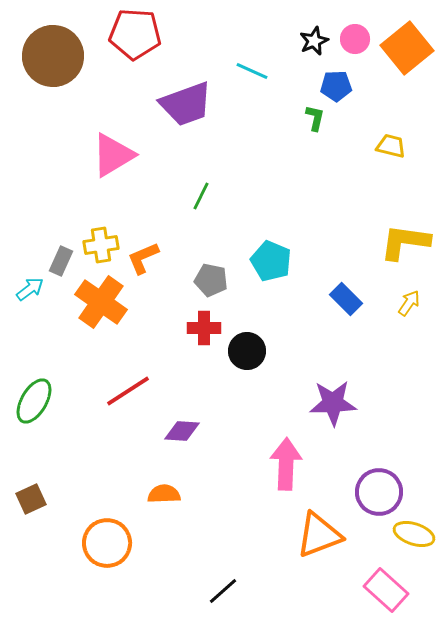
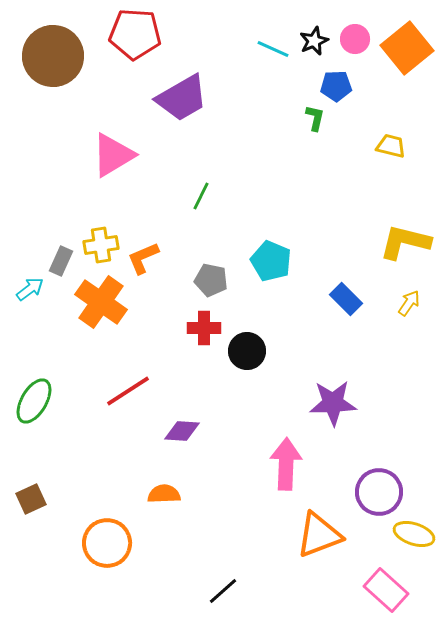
cyan line: moved 21 px right, 22 px up
purple trapezoid: moved 4 px left, 6 px up; rotated 10 degrees counterclockwise
yellow L-shape: rotated 6 degrees clockwise
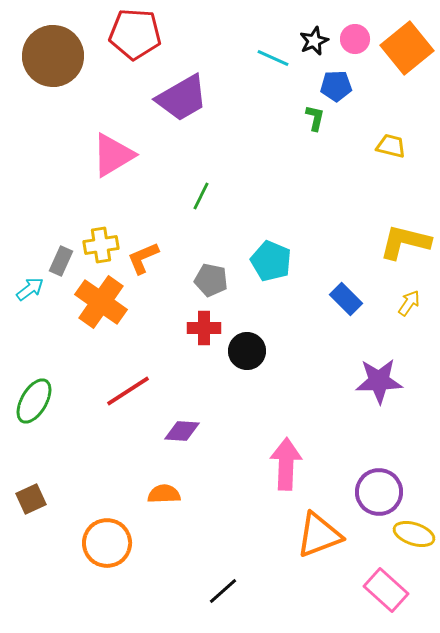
cyan line: moved 9 px down
purple star: moved 46 px right, 22 px up
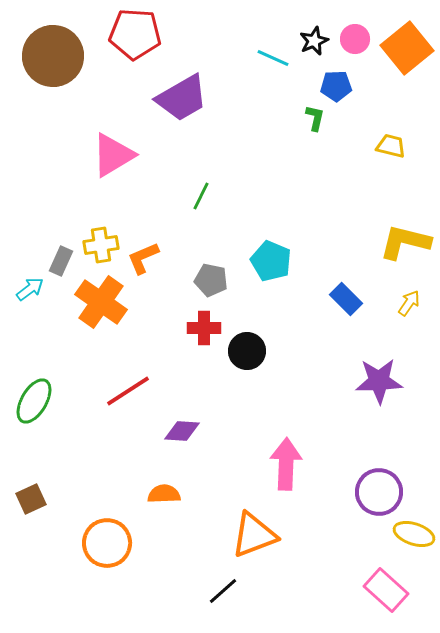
orange triangle: moved 65 px left
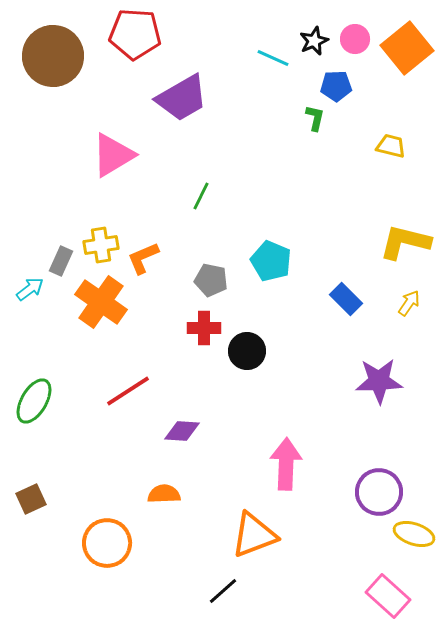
pink rectangle: moved 2 px right, 6 px down
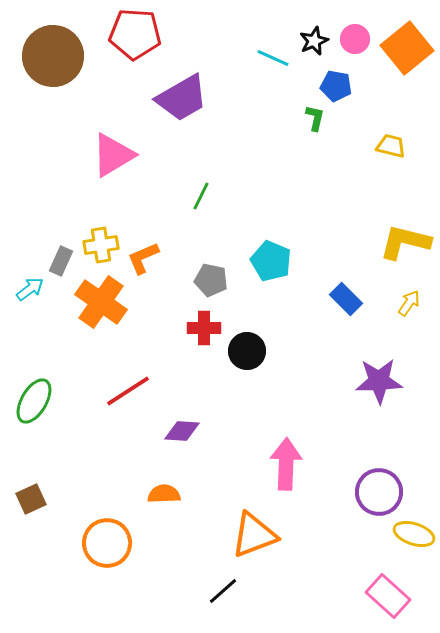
blue pentagon: rotated 12 degrees clockwise
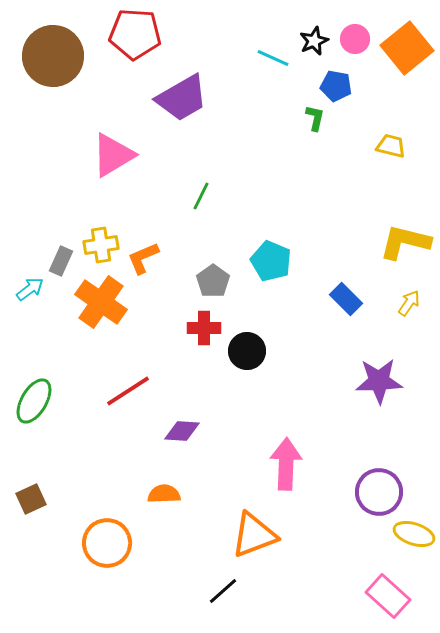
gray pentagon: moved 2 px right, 1 px down; rotated 24 degrees clockwise
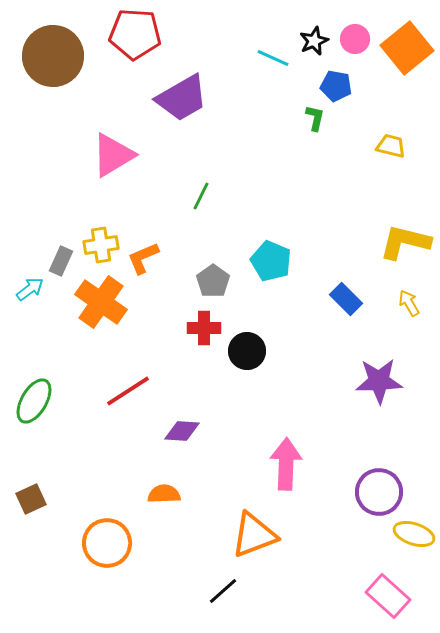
yellow arrow: rotated 64 degrees counterclockwise
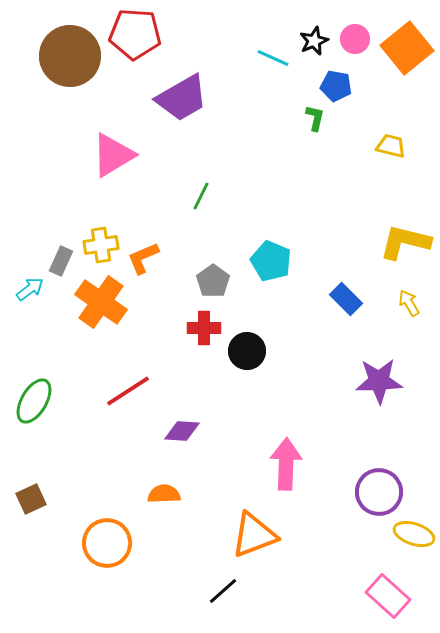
brown circle: moved 17 px right
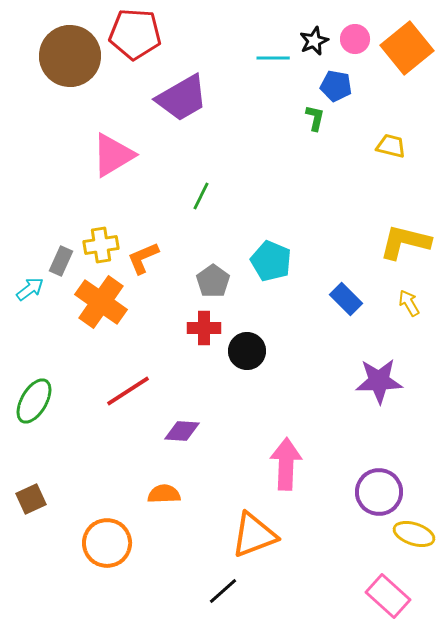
cyan line: rotated 24 degrees counterclockwise
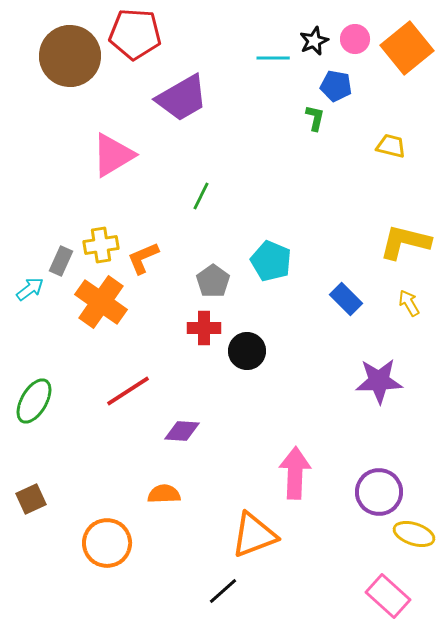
pink arrow: moved 9 px right, 9 px down
